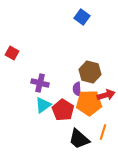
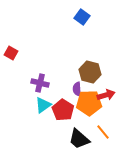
red square: moved 1 px left
orange line: rotated 56 degrees counterclockwise
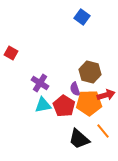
purple cross: rotated 18 degrees clockwise
purple semicircle: moved 2 px left; rotated 16 degrees counterclockwise
cyan triangle: rotated 24 degrees clockwise
red pentagon: moved 1 px right, 4 px up
orange line: moved 1 px up
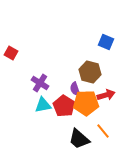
blue square: moved 24 px right, 25 px down; rotated 14 degrees counterclockwise
orange pentagon: moved 3 px left
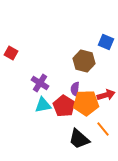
brown hexagon: moved 6 px left, 11 px up
purple semicircle: rotated 24 degrees clockwise
orange line: moved 2 px up
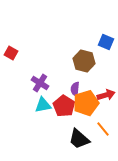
orange pentagon: rotated 15 degrees counterclockwise
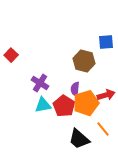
blue square: rotated 28 degrees counterclockwise
red square: moved 2 px down; rotated 16 degrees clockwise
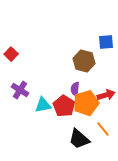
red square: moved 1 px up
purple cross: moved 20 px left, 7 px down
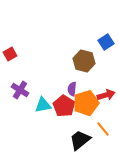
blue square: rotated 28 degrees counterclockwise
red square: moved 1 px left; rotated 16 degrees clockwise
purple semicircle: moved 3 px left
black trapezoid: moved 1 px right, 1 px down; rotated 100 degrees clockwise
